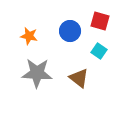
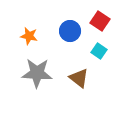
red square: rotated 18 degrees clockwise
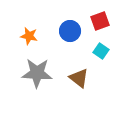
red square: rotated 36 degrees clockwise
cyan square: moved 2 px right
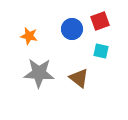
blue circle: moved 2 px right, 2 px up
cyan square: rotated 21 degrees counterclockwise
gray star: moved 2 px right
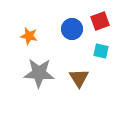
brown triangle: rotated 20 degrees clockwise
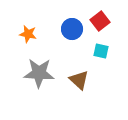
red square: rotated 18 degrees counterclockwise
orange star: moved 1 px left, 2 px up
brown triangle: moved 2 px down; rotated 15 degrees counterclockwise
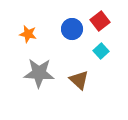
cyan square: rotated 35 degrees clockwise
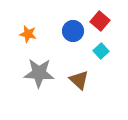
red square: rotated 12 degrees counterclockwise
blue circle: moved 1 px right, 2 px down
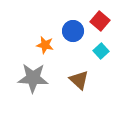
orange star: moved 17 px right, 11 px down
gray star: moved 6 px left, 5 px down
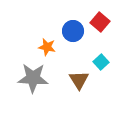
red square: moved 1 px down
orange star: moved 2 px right, 2 px down
cyan square: moved 11 px down
brown triangle: rotated 15 degrees clockwise
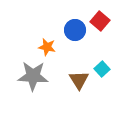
red square: moved 1 px up
blue circle: moved 2 px right, 1 px up
cyan square: moved 1 px right, 7 px down
gray star: moved 2 px up
